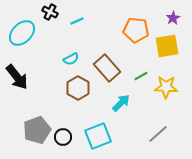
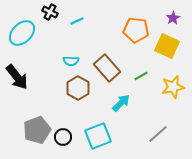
yellow square: rotated 35 degrees clockwise
cyan semicircle: moved 2 px down; rotated 28 degrees clockwise
yellow star: moved 7 px right; rotated 15 degrees counterclockwise
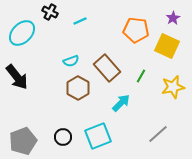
cyan line: moved 3 px right
cyan semicircle: rotated 21 degrees counterclockwise
green line: rotated 32 degrees counterclockwise
gray pentagon: moved 14 px left, 11 px down
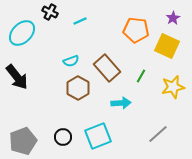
cyan arrow: rotated 42 degrees clockwise
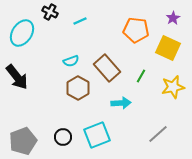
cyan ellipse: rotated 12 degrees counterclockwise
yellow square: moved 1 px right, 2 px down
cyan square: moved 1 px left, 1 px up
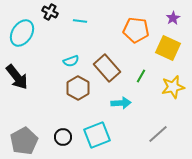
cyan line: rotated 32 degrees clockwise
gray pentagon: moved 1 px right; rotated 8 degrees counterclockwise
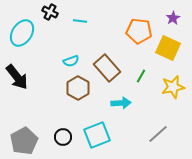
orange pentagon: moved 3 px right, 1 px down
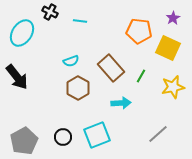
brown rectangle: moved 4 px right
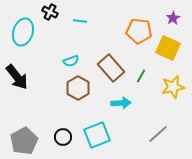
cyan ellipse: moved 1 px right, 1 px up; rotated 16 degrees counterclockwise
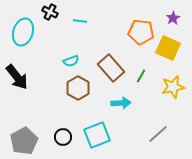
orange pentagon: moved 2 px right, 1 px down
